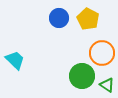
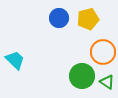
yellow pentagon: rotated 30 degrees clockwise
orange circle: moved 1 px right, 1 px up
green triangle: moved 3 px up
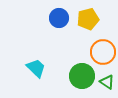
cyan trapezoid: moved 21 px right, 8 px down
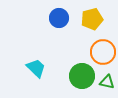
yellow pentagon: moved 4 px right
green triangle: rotated 21 degrees counterclockwise
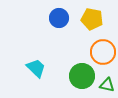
yellow pentagon: rotated 25 degrees clockwise
green triangle: moved 3 px down
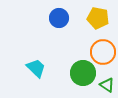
yellow pentagon: moved 6 px right, 1 px up
green circle: moved 1 px right, 3 px up
green triangle: rotated 21 degrees clockwise
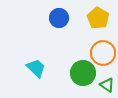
yellow pentagon: rotated 20 degrees clockwise
orange circle: moved 1 px down
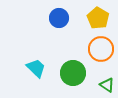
orange circle: moved 2 px left, 4 px up
green circle: moved 10 px left
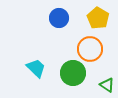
orange circle: moved 11 px left
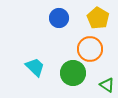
cyan trapezoid: moved 1 px left, 1 px up
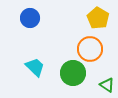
blue circle: moved 29 px left
